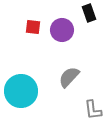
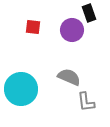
purple circle: moved 10 px right
gray semicircle: rotated 70 degrees clockwise
cyan circle: moved 2 px up
gray L-shape: moved 7 px left, 8 px up
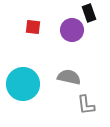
gray semicircle: rotated 10 degrees counterclockwise
cyan circle: moved 2 px right, 5 px up
gray L-shape: moved 3 px down
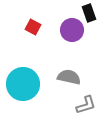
red square: rotated 21 degrees clockwise
gray L-shape: rotated 100 degrees counterclockwise
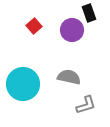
red square: moved 1 px right, 1 px up; rotated 21 degrees clockwise
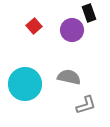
cyan circle: moved 2 px right
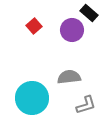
black rectangle: rotated 30 degrees counterclockwise
gray semicircle: rotated 20 degrees counterclockwise
cyan circle: moved 7 px right, 14 px down
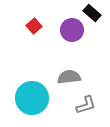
black rectangle: moved 3 px right
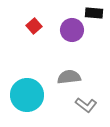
black rectangle: moved 2 px right; rotated 36 degrees counterclockwise
cyan circle: moved 5 px left, 3 px up
gray L-shape: rotated 55 degrees clockwise
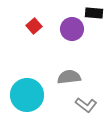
purple circle: moved 1 px up
